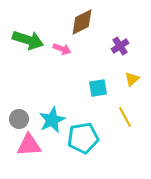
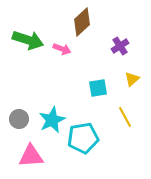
brown diamond: rotated 16 degrees counterclockwise
pink triangle: moved 2 px right, 11 px down
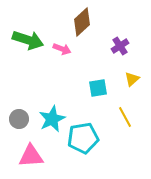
cyan star: moved 1 px up
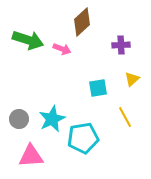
purple cross: moved 1 px right, 1 px up; rotated 30 degrees clockwise
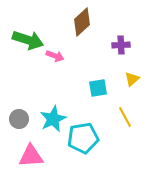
pink arrow: moved 7 px left, 7 px down
cyan star: moved 1 px right
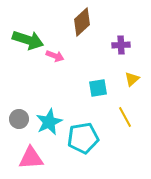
cyan star: moved 4 px left, 3 px down
pink triangle: moved 2 px down
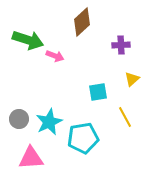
cyan square: moved 4 px down
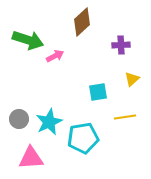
pink arrow: rotated 48 degrees counterclockwise
yellow line: rotated 70 degrees counterclockwise
